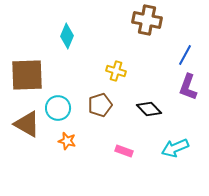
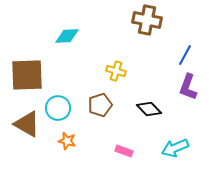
cyan diamond: rotated 65 degrees clockwise
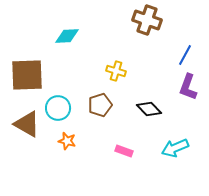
brown cross: rotated 8 degrees clockwise
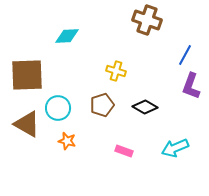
purple L-shape: moved 3 px right, 1 px up
brown pentagon: moved 2 px right
black diamond: moved 4 px left, 2 px up; rotated 15 degrees counterclockwise
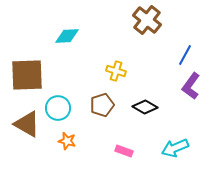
brown cross: rotated 20 degrees clockwise
purple L-shape: rotated 16 degrees clockwise
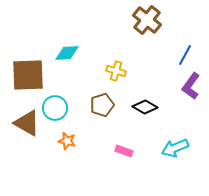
cyan diamond: moved 17 px down
brown square: moved 1 px right
cyan circle: moved 3 px left
brown triangle: moved 1 px up
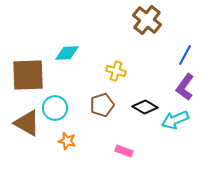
purple L-shape: moved 6 px left, 1 px down
cyan arrow: moved 28 px up
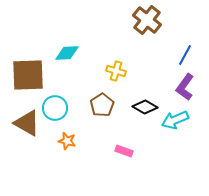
brown pentagon: rotated 15 degrees counterclockwise
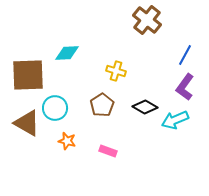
pink rectangle: moved 16 px left
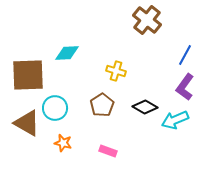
orange star: moved 4 px left, 2 px down
